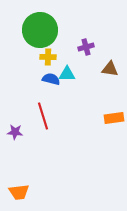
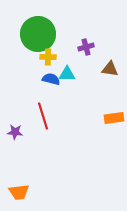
green circle: moved 2 px left, 4 px down
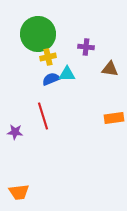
purple cross: rotated 21 degrees clockwise
yellow cross: rotated 14 degrees counterclockwise
blue semicircle: rotated 36 degrees counterclockwise
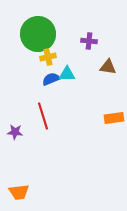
purple cross: moved 3 px right, 6 px up
brown triangle: moved 2 px left, 2 px up
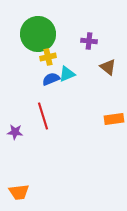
brown triangle: rotated 30 degrees clockwise
cyan triangle: rotated 24 degrees counterclockwise
orange rectangle: moved 1 px down
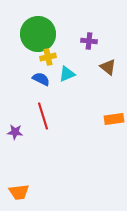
blue semicircle: moved 10 px left; rotated 48 degrees clockwise
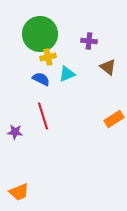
green circle: moved 2 px right
orange rectangle: rotated 24 degrees counterclockwise
orange trapezoid: rotated 15 degrees counterclockwise
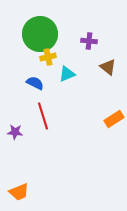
blue semicircle: moved 6 px left, 4 px down
